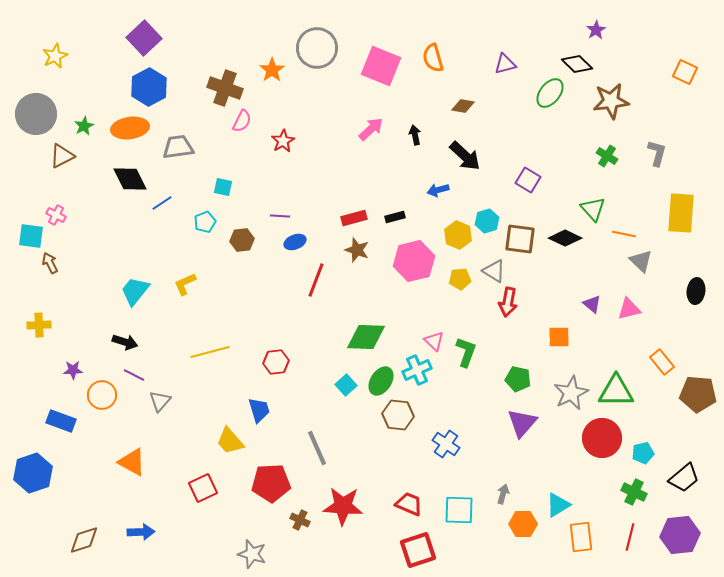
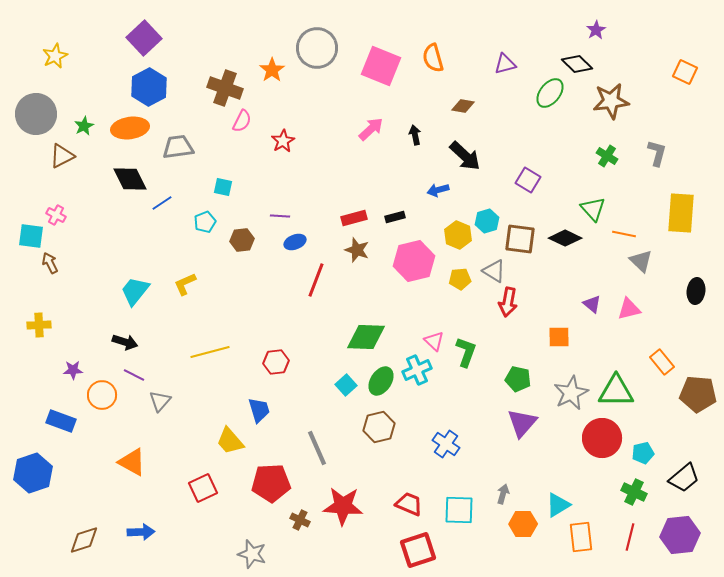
brown hexagon at (398, 415): moved 19 px left, 12 px down; rotated 20 degrees counterclockwise
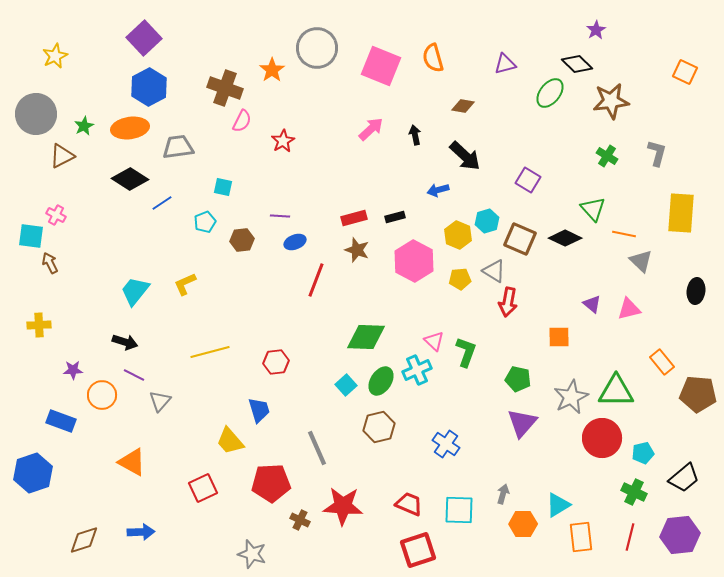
black diamond at (130, 179): rotated 30 degrees counterclockwise
brown square at (520, 239): rotated 16 degrees clockwise
pink hexagon at (414, 261): rotated 18 degrees counterclockwise
gray star at (571, 393): moved 4 px down
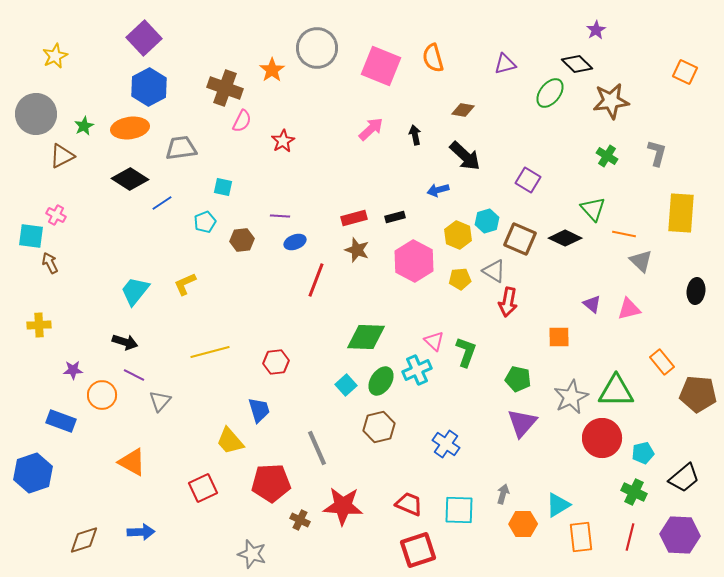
brown diamond at (463, 106): moved 4 px down
gray trapezoid at (178, 147): moved 3 px right, 1 px down
purple hexagon at (680, 535): rotated 9 degrees clockwise
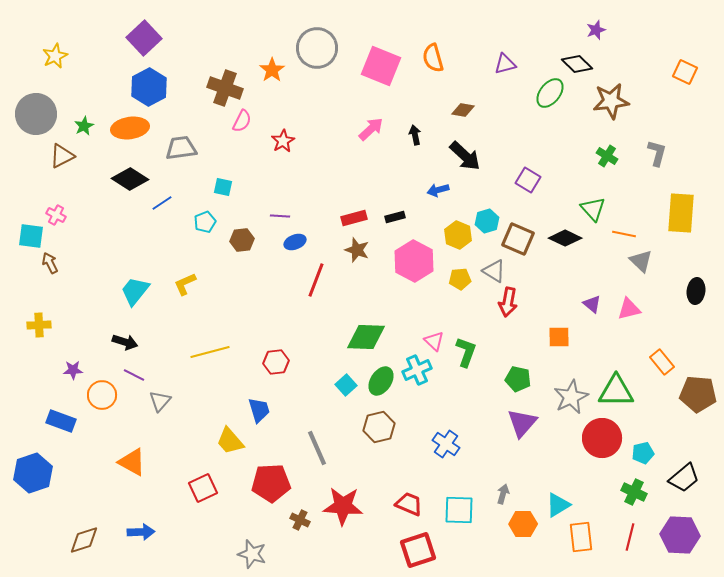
purple star at (596, 30): rotated 12 degrees clockwise
brown square at (520, 239): moved 2 px left
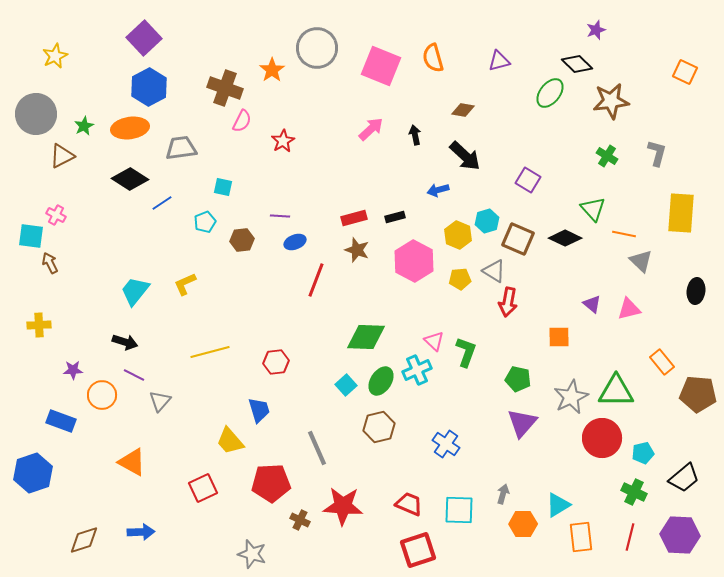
purple triangle at (505, 64): moved 6 px left, 3 px up
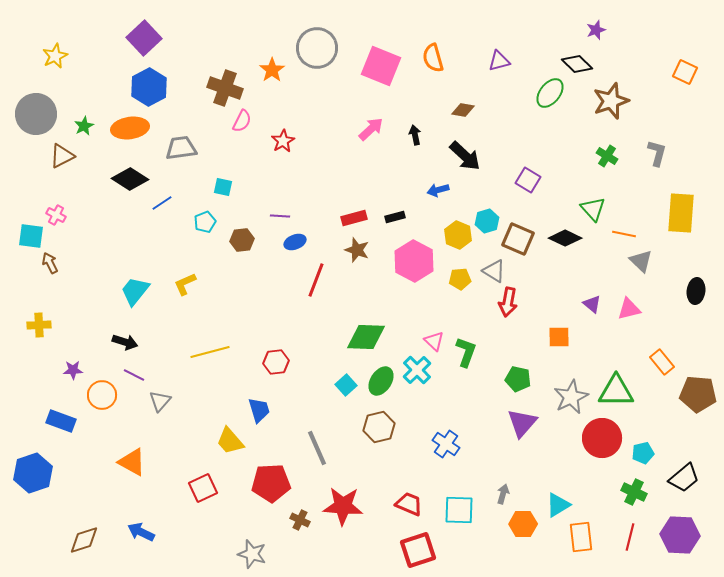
brown star at (611, 101): rotated 12 degrees counterclockwise
cyan cross at (417, 370): rotated 20 degrees counterclockwise
blue arrow at (141, 532): rotated 152 degrees counterclockwise
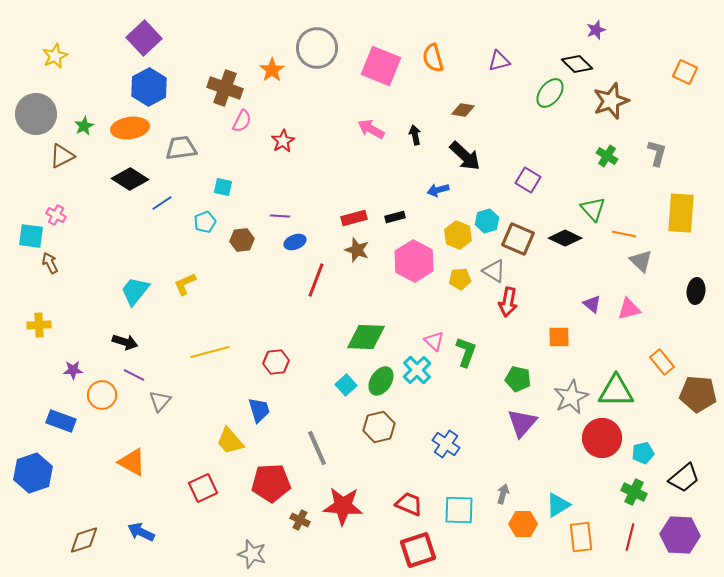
pink arrow at (371, 129): rotated 108 degrees counterclockwise
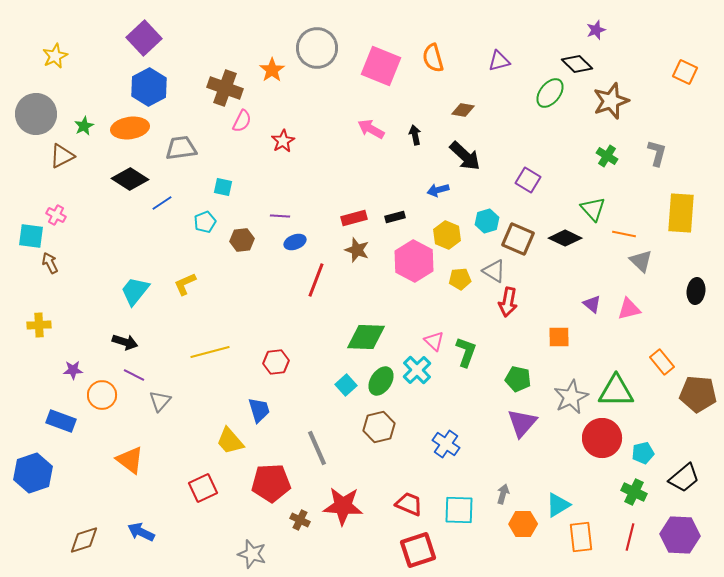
yellow hexagon at (458, 235): moved 11 px left
orange triangle at (132, 462): moved 2 px left, 2 px up; rotated 8 degrees clockwise
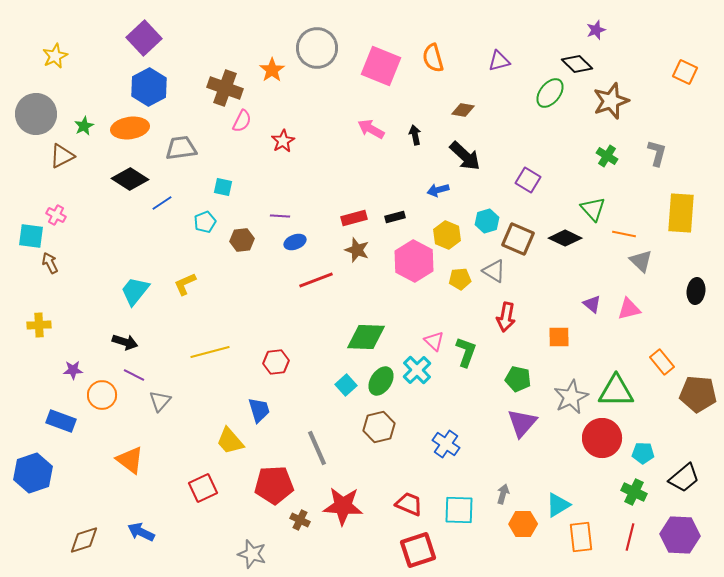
red line at (316, 280): rotated 48 degrees clockwise
red arrow at (508, 302): moved 2 px left, 15 px down
cyan pentagon at (643, 453): rotated 15 degrees clockwise
red pentagon at (271, 483): moved 3 px right, 2 px down
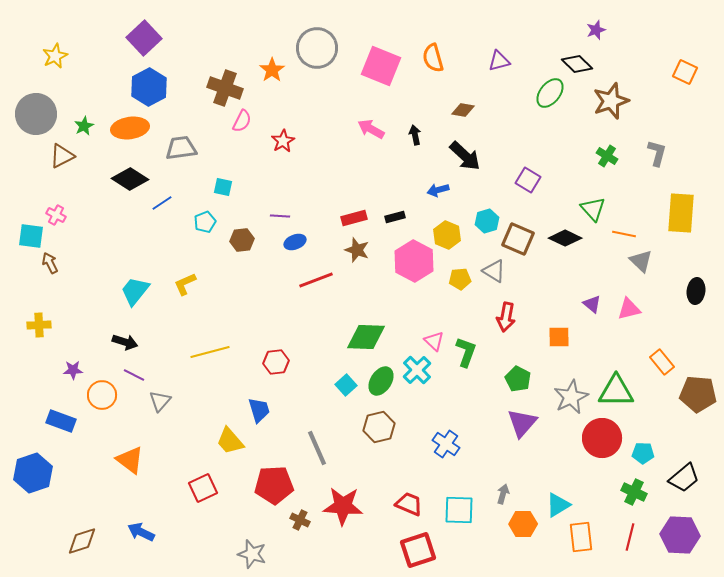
green pentagon at (518, 379): rotated 15 degrees clockwise
brown diamond at (84, 540): moved 2 px left, 1 px down
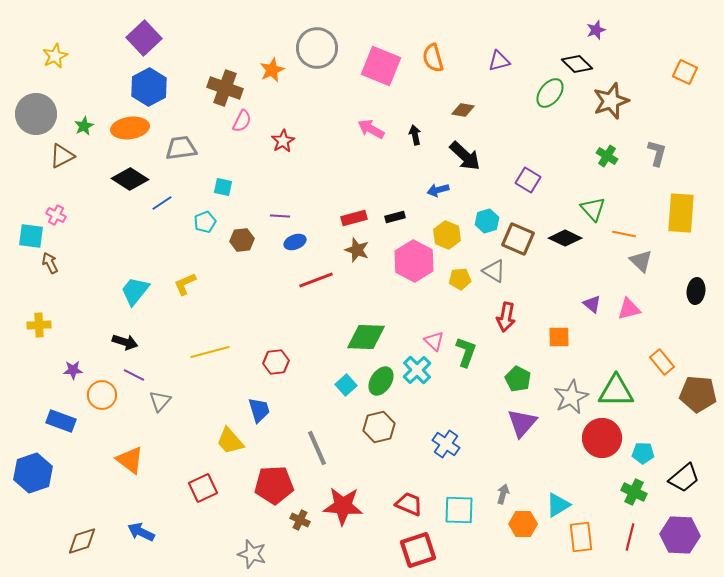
orange star at (272, 70): rotated 10 degrees clockwise
